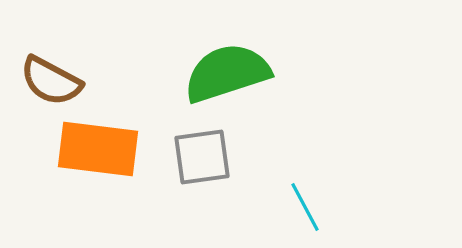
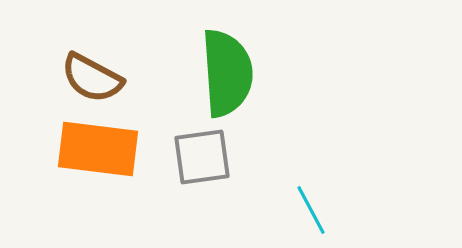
green semicircle: rotated 104 degrees clockwise
brown semicircle: moved 41 px right, 3 px up
cyan line: moved 6 px right, 3 px down
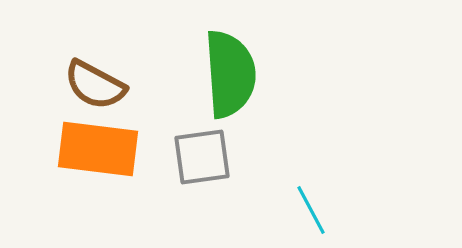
green semicircle: moved 3 px right, 1 px down
brown semicircle: moved 3 px right, 7 px down
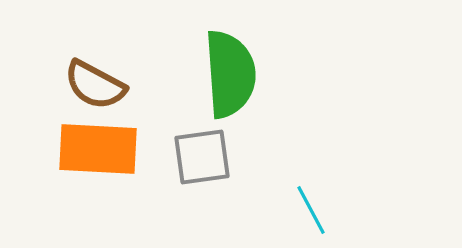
orange rectangle: rotated 4 degrees counterclockwise
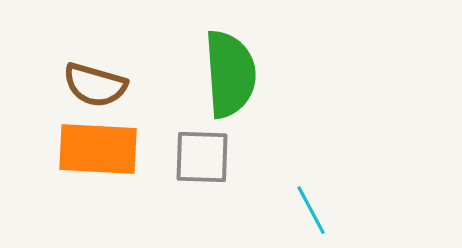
brown semicircle: rotated 12 degrees counterclockwise
gray square: rotated 10 degrees clockwise
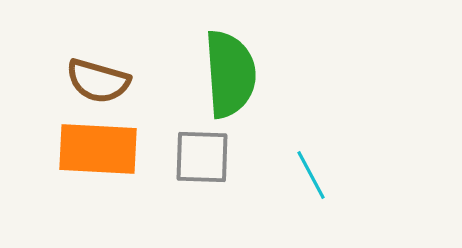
brown semicircle: moved 3 px right, 4 px up
cyan line: moved 35 px up
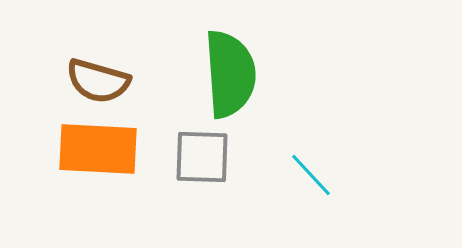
cyan line: rotated 15 degrees counterclockwise
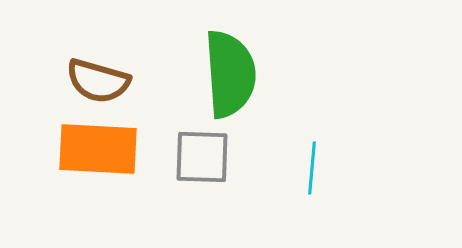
cyan line: moved 1 px right, 7 px up; rotated 48 degrees clockwise
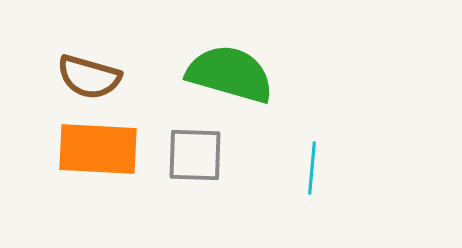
green semicircle: rotated 70 degrees counterclockwise
brown semicircle: moved 9 px left, 4 px up
gray square: moved 7 px left, 2 px up
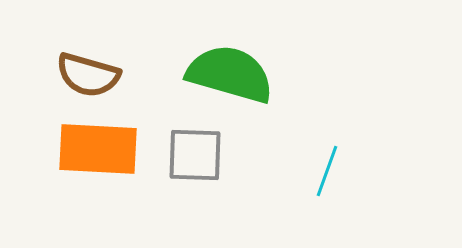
brown semicircle: moved 1 px left, 2 px up
cyan line: moved 15 px right, 3 px down; rotated 15 degrees clockwise
